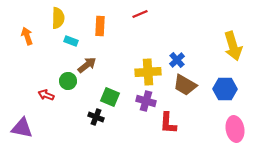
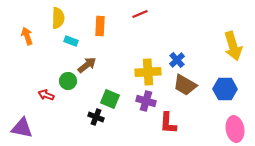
green square: moved 2 px down
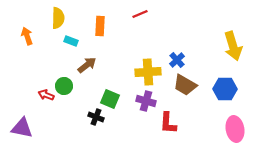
green circle: moved 4 px left, 5 px down
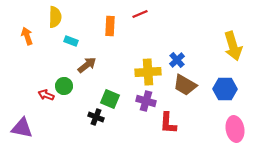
yellow semicircle: moved 3 px left, 1 px up
orange rectangle: moved 10 px right
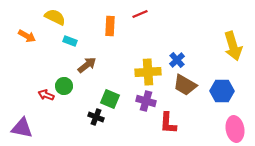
yellow semicircle: rotated 65 degrees counterclockwise
orange arrow: rotated 138 degrees clockwise
cyan rectangle: moved 1 px left
blue hexagon: moved 3 px left, 2 px down
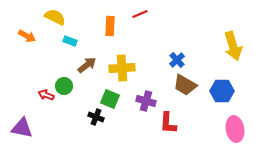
yellow cross: moved 26 px left, 4 px up
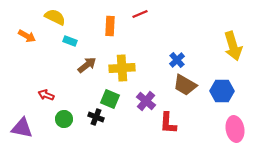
green circle: moved 33 px down
purple cross: rotated 24 degrees clockwise
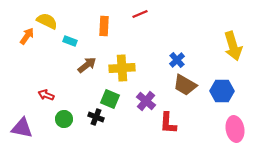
yellow semicircle: moved 8 px left, 4 px down
orange rectangle: moved 6 px left
orange arrow: rotated 84 degrees counterclockwise
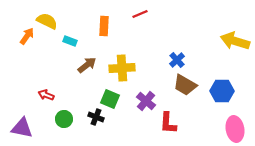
yellow arrow: moved 2 px right, 5 px up; rotated 124 degrees clockwise
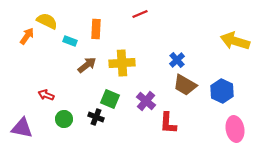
orange rectangle: moved 8 px left, 3 px down
yellow cross: moved 5 px up
blue hexagon: rotated 25 degrees clockwise
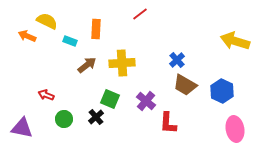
red line: rotated 14 degrees counterclockwise
orange arrow: rotated 102 degrees counterclockwise
black cross: rotated 28 degrees clockwise
